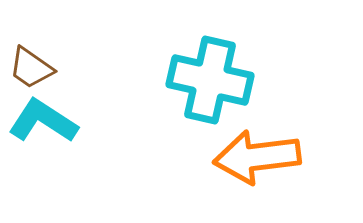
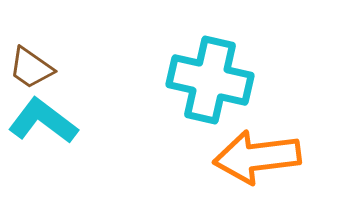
cyan L-shape: rotated 4 degrees clockwise
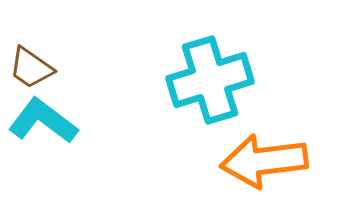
cyan cross: rotated 30 degrees counterclockwise
orange arrow: moved 7 px right, 4 px down
